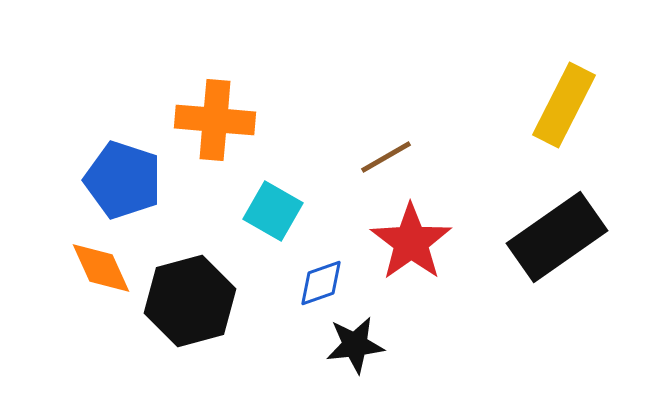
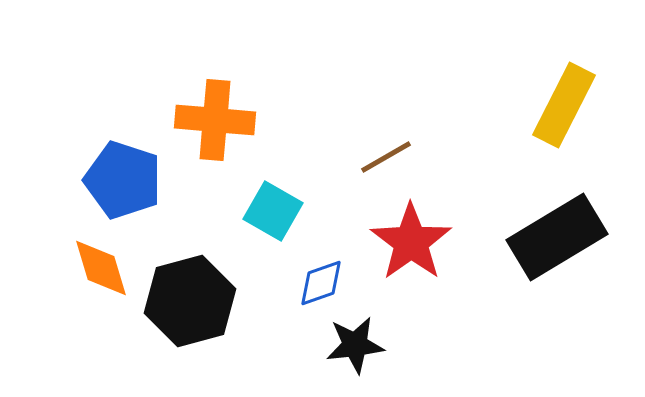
black rectangle: rotated 4 degrees clockwise
orange diamond: rotated 8 degrees clockwise
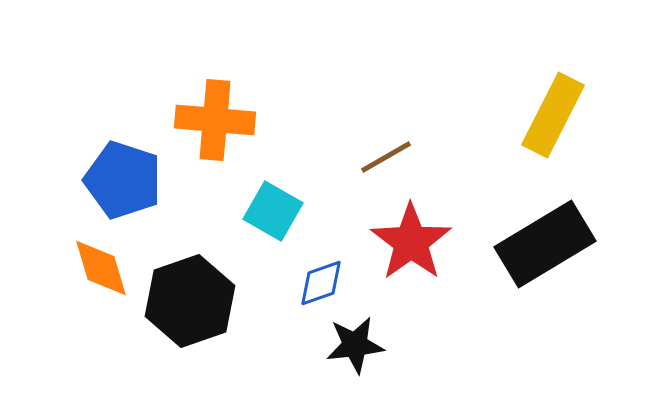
yellow rectangle: moved 11 px left, 10 px down
black rectangle: moved 12 px left, 7 px down
black hexagon: rotated 4 degrees counterclockwise
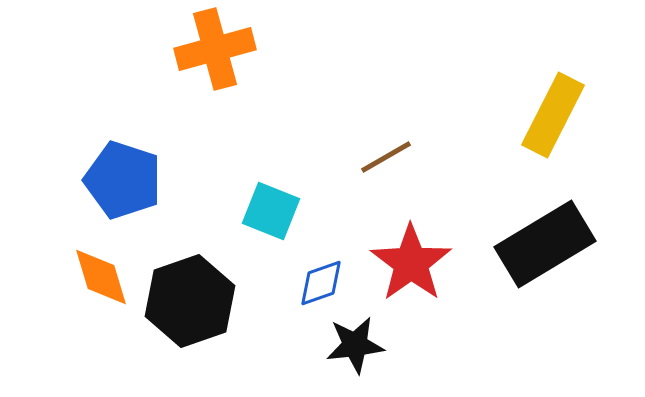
orange cross: moved 71 px up; rotated 20 degrees counterclockwise
cyan square: moved 2 px left; rotated 8 degrees counterclockwise
red star: moved 21 px down
orange diamond: moved 9 px down
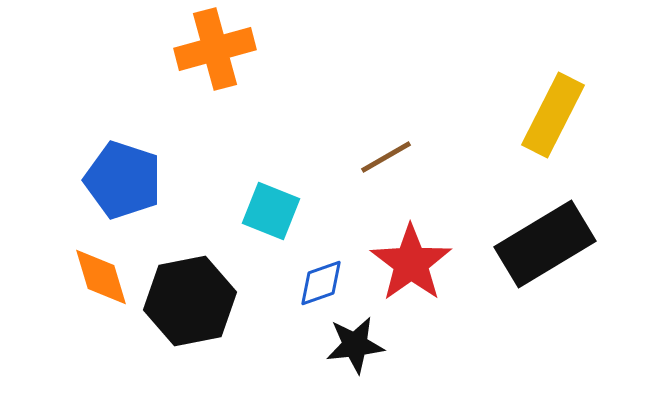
black hexagon: rotated 8 degrees clockwise
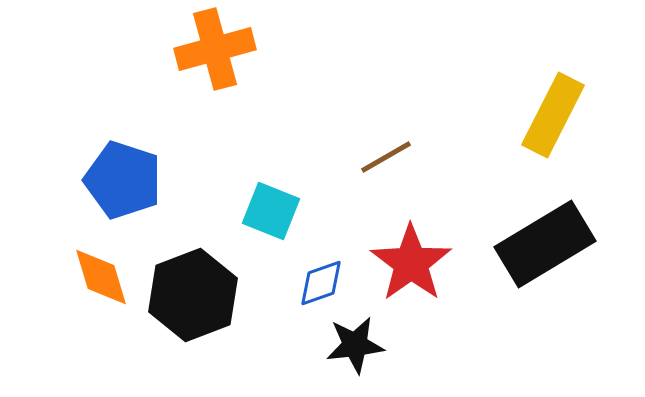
black hexagon: moved 3 px right, 6 px up; rotated 10 degrees counterclockwise
